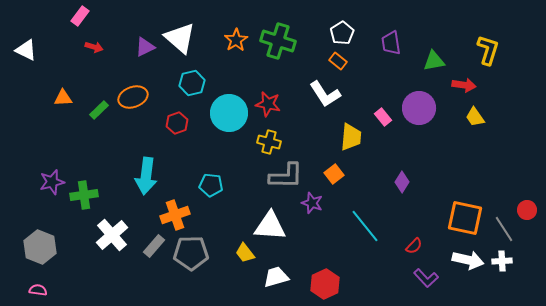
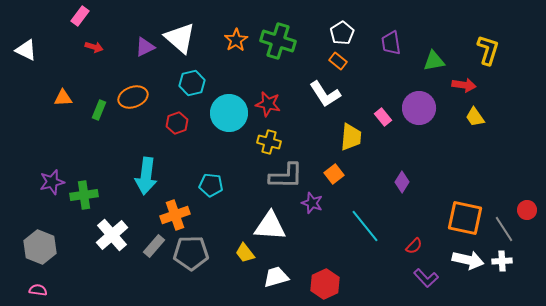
green rectangle at (99, 110): rotated 24 degrees counterclockwise
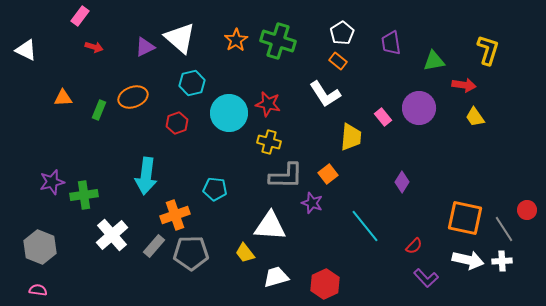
orange square at (334, 174): moved 6 px left
cyan pentagon at (211, 185): moved 4 px right, 4 px down
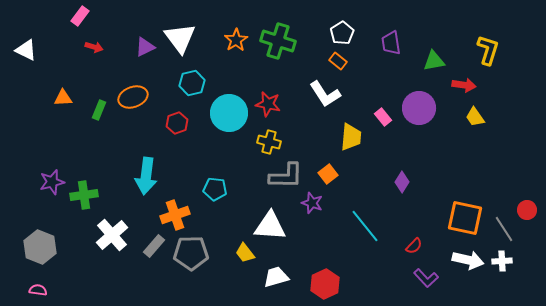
white triangle at (180, 38): rotated 12 degrees clockwise
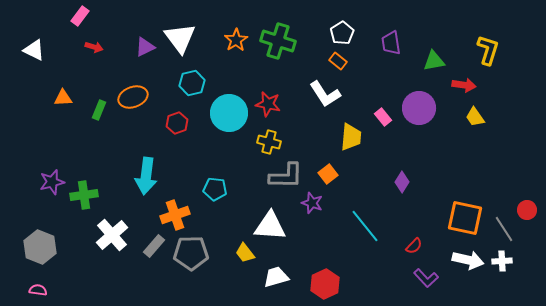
white triangle at (26, 50): moved 8 px right
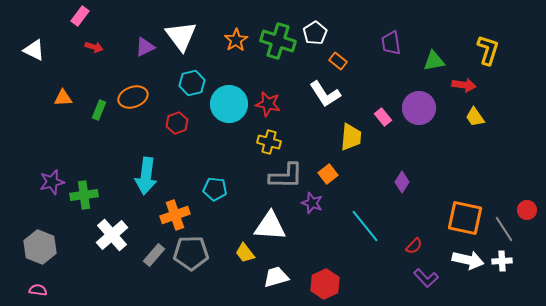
white pentagon at (342, 33): moved 27 px left
white triangle at (180, 38): moved 1 px right, 2 px up
cyan circle at (229, 113): moved 9 px up
gray rectangle at (154, 246): moved 9 px down
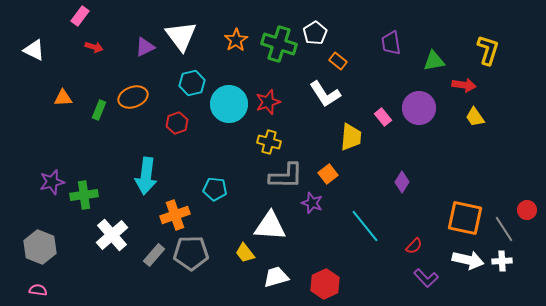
green cross at (278, 41): moved 1 px right, 3 px down
red star at (268, 104): moved 2 px up; rotated 30 degrees counterclockwise
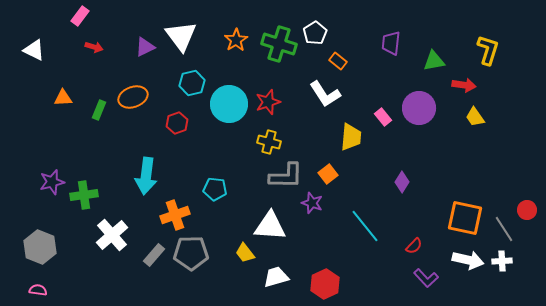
purple trapezoid at (391, 43): rotated 15 degrees clockwise
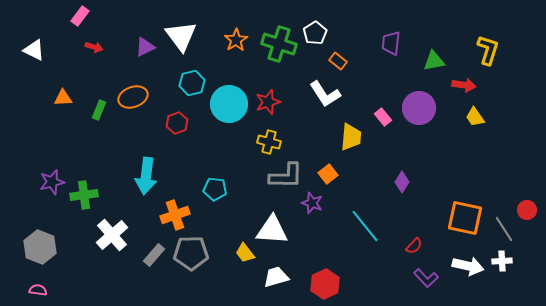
white triangle at (270, 226): moved 2 px right, 4 px down
white arrow at (468, 260): moved 6 px down
